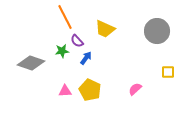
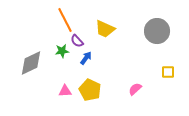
orange line: moved 3 px down
gray diamond: rotated 44 degrees counterclockwise
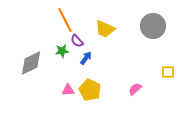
gray circle: moved 4 px left, 5 px up
pink triangle: moved 3 px right, 1 px up
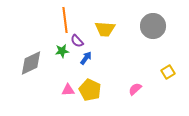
orange line: rotated 20 degrees clockwise
yellow trapezoid: rotated 20 degrees counterclockwise
yellow square: rotated 32 degrees counterclockwise
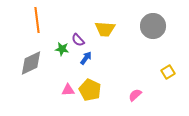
orange line: moved 28 px left
purple semicircle: moved 1 px right, 1 px up
green star: moved 2 px up; rotated 16 degrees clockwise
pink semicircle: moved 6 px down
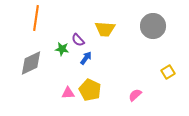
orange line: moved 1 px left, 2 px up; rotated 15 degrees clockwise
pink triangle: moved 3 px down
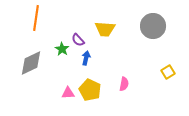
green star: rotated 24 degrees clockwise
blue arrow: rotated 24 degrees counterclockwise
pink semicircle: moved 11 px left, 11 px up; rotated 144 degrees clockwise
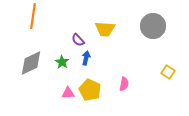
orange line: moved 3 px left, 2 px up
green star: moved 13 px down
yellow square: rotated 24 degrees counterclockwise
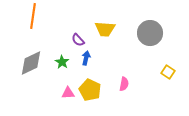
gray circle: moved 3 px left, 7 px down
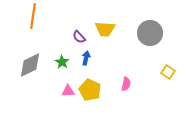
purple semicircle: moved 1 px right, 3 px up
gray diamond: moved 1 px left, 2 px down
pink semicircle: moved 2 px right
pink triangle: moved 2 px up
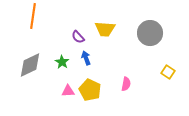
purple semicircle: moved 1 px left
blue arrow: rotated 32 degrees counterclockwise
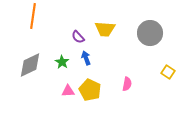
pink semicircle: moved 1 px right
